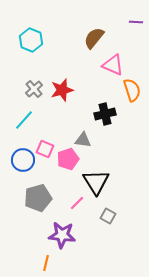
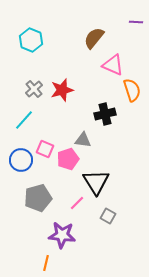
blue circle: moved 2 px left
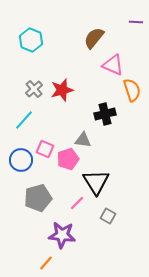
orange line: rotated 28 degrees clockwise
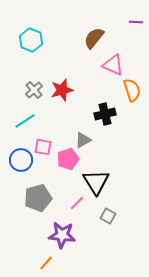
gray cross: moved 1 px down
cyan line: moved 1 px right, 1 px down; rotated 15 degrees clockwise
gray triangle: rotated 36 degrees counterclockwise
pink square: moved 2 px left, 2 px up; rotated 12 degrees counterclockwise
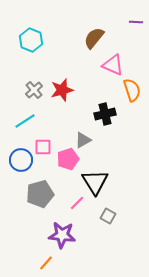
pink square: rotated 12 degrees counterclockwise
black triangle: moved 1 px left
gray pentagon: moved 2 px right, 4 px up
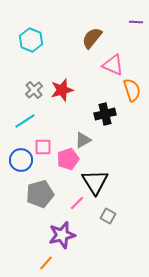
brown semicircle: moved 2 px left
purple star: rotated 20 degrees counterclockwise
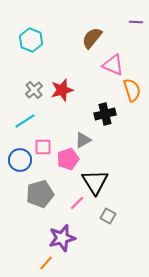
blue circle: moved 1 px left
purple star: moved 3 px down
